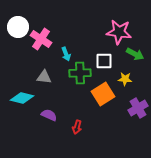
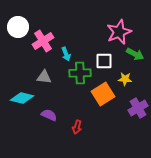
pink star: rotated 30 degrees counterclockwise
pink cross: moved 2 px right, 2 px down; rotated 25 degrees clockwise
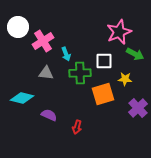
gray triangle: moved 2 px right, 4 px up
orange square: rotated 15 degrees clockwise
purple cross: rotated 12 degrees counterclockwise
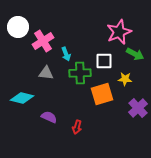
orange square: moved 1 px left
purple semicircle: moved 2 px down
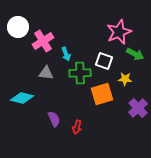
white square: rotated 18 degrees clockwise
purple semicircle: moved 5 px right, 2 px down; rotated 42 degrees clockwise
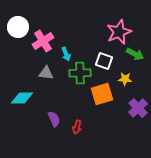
cyan diamond: rotated 15 degrees counterclockwise
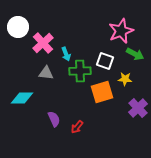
pink star: moved 2 px right, 1 px up
pink cross: moved 2 px down; rotated 10 degrees counterclockwise
white square: moved 1 px right
green cross: moved 2 px up
orange square: moved 2 px up
red arrow: rotated 24 degrees clockwise
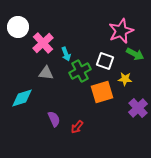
green cross: rotated 25 degrees counterclockwise
cyan diamond: rotated 15 degrees counterclockwise
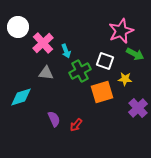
cyan arrow: moved 3 px up
cyan diamond: moved 1 px left, 1 px up
red arrow: moved 1 px left, 2 px up
